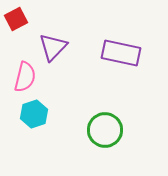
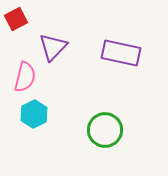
cyan hexagon: rotated 8 degrees counterclockwise
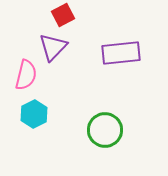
red square: moved 47 px right, 4 px up
purple rectangle: rotated 18 degrees counterclockwise
pink semicircle: moved 1 px right, 2 px up
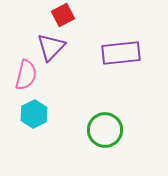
purple triangle: moved 2 px left
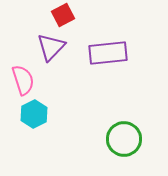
purple rectangle: moved 13 px left
pink semicircle: moved 3 px left, 5 px down; rotated 32 degrees counterclockwise
green circle: moved 19 px right, 9 px down
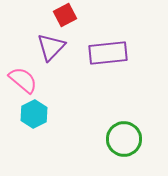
red square: moved 2 px right
pink semicircle: rotated 32 degrees counterclockwise
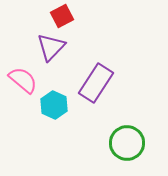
red square: moved 3 px left, 1 px down
purple rectangle: moved 12 px left, 30 px down; rotated 51 degrees counterclockwise
cyan hexagon: moved 20 px right, 9 px up; rotated 8 degrees counterclockwise
green circle: moved 3 px right, 4 px down
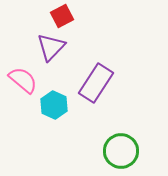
green circle: moved 6 px left, 8 px down
